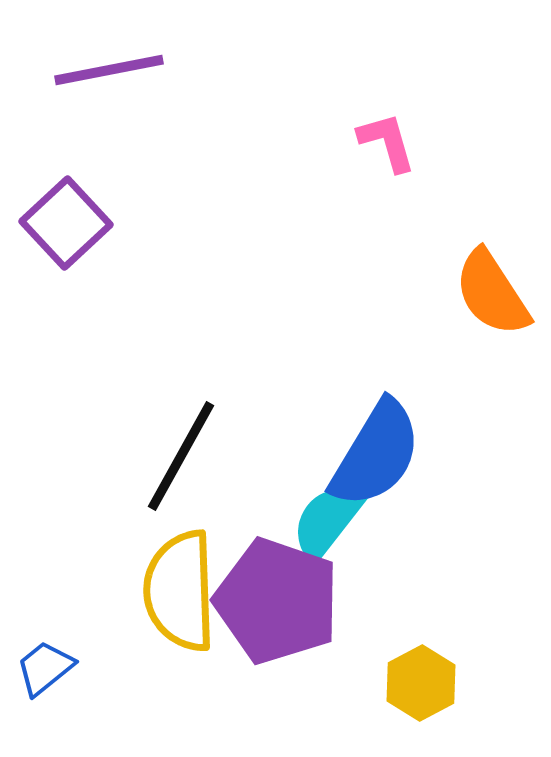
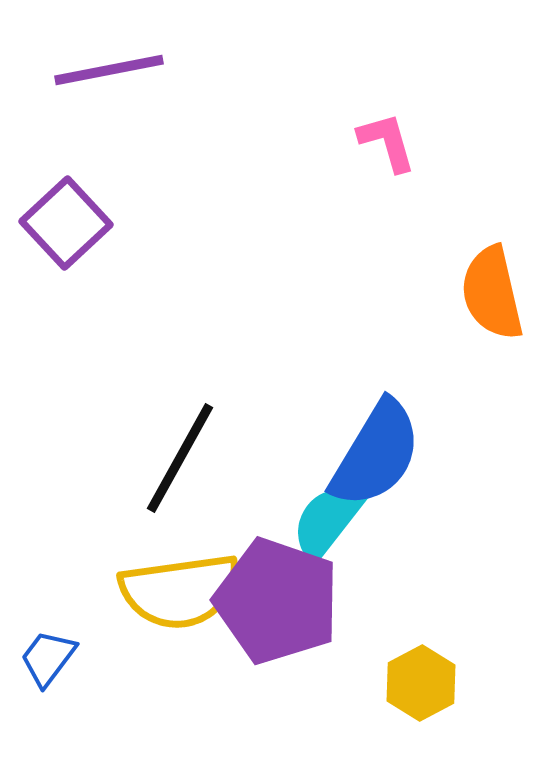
orange semicircle: rotated 20 degrees clockwise
black line: moved 1 px left, 2 px down
yellow semicircle: rotated 96 degrees counterclockwise
blue trapezoid: moved 3 px right, 10 px up; rotated 14 degrees counterclockwise
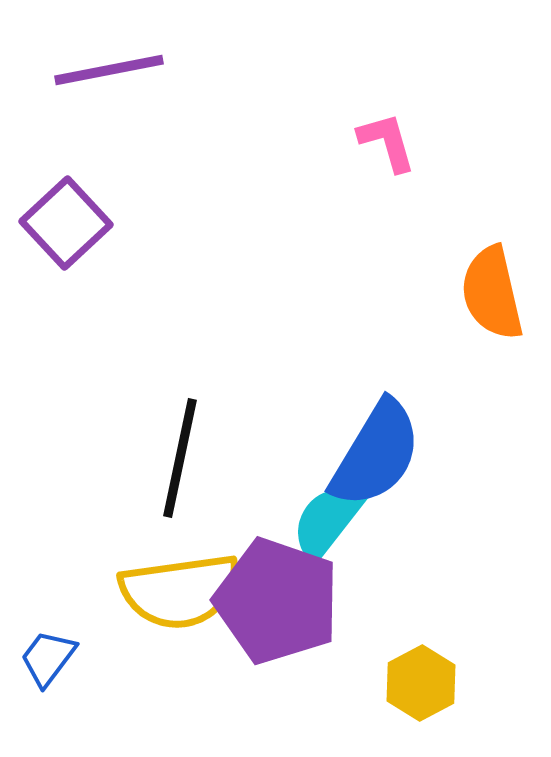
black line: rotated 17 degrees counterclockwise
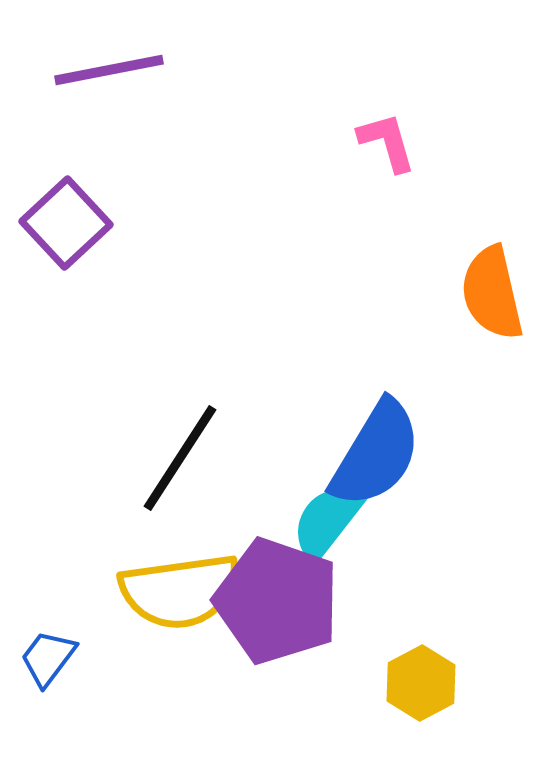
black line: rotated 21 degrees clockwise
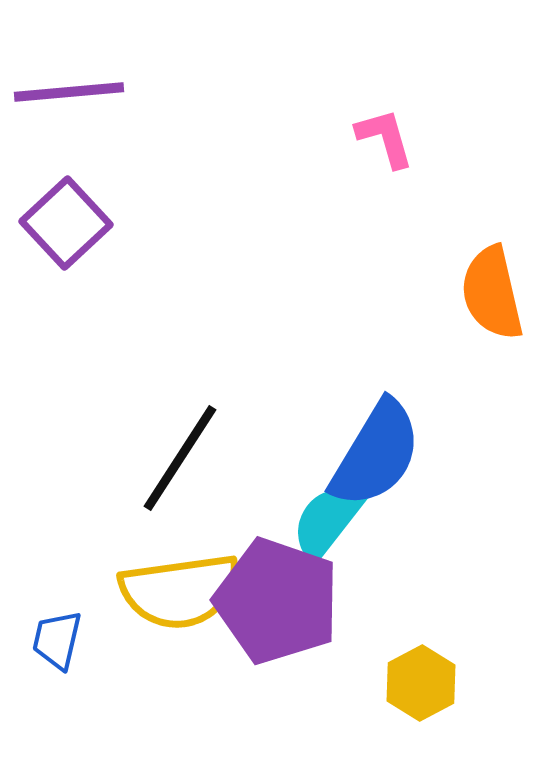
purple line: moved 40 px left, 22 px down; rotated 6 degrees clockwise
pink L-shape: moved 2 px left, 4 px up
blue trapezoid: moved 9 px right, 18 px up; rotated 24 degrees counterclockwise
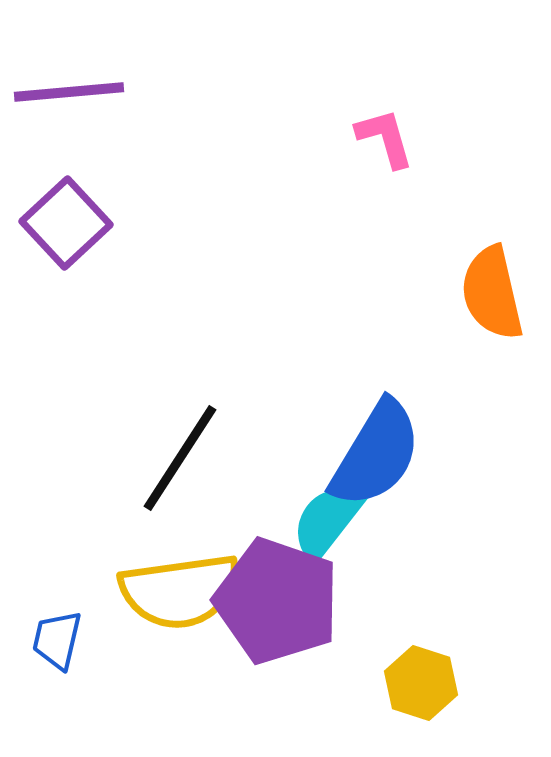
yellow hexagon: rotated 14 degrees counterclockwise
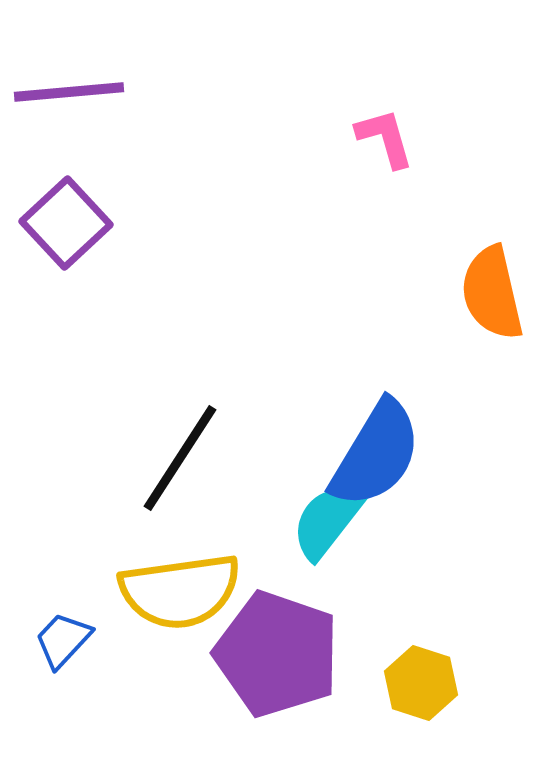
purple pentagon: moved 53 px down
blue trapezoid: moved 6 px right; rotated 30 degrees clockwise
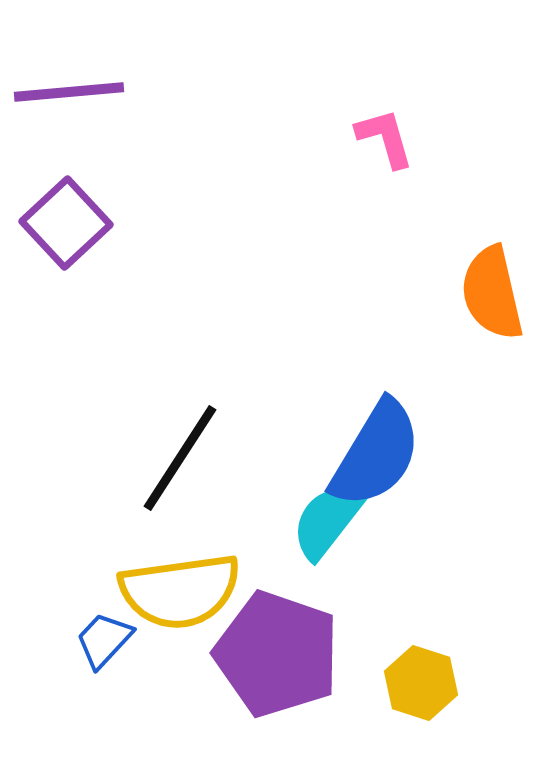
blue trapezoid: moved 41 px right
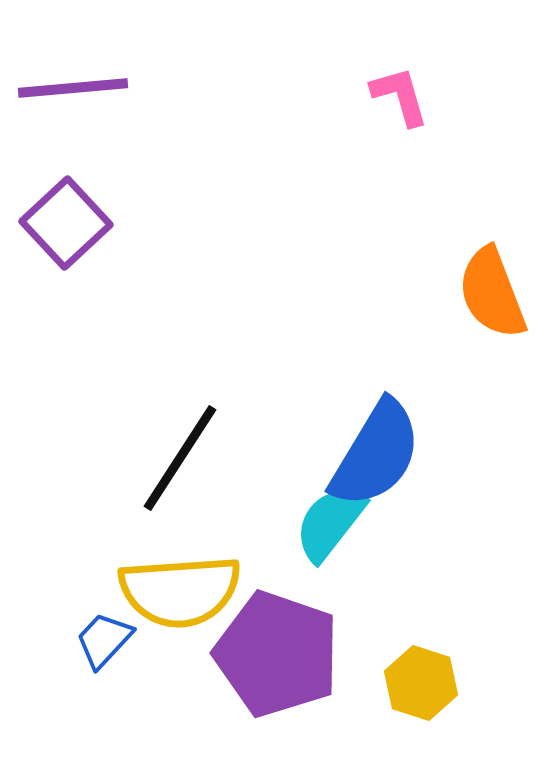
purple line: moved 4 px right, 4 px up
pink L-shape: moved 15 px right, 42 px up
orange semicircle: rotated 8 degrees counterclockwise
cyan semicircle: moved 3 px right, 2 px down
yellow semicircle: rotated 4 degrees clockwise
